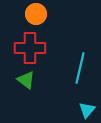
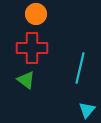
red cross: moved 2 px right
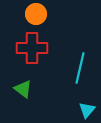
green triangle: moved 3 px left, 9 px down
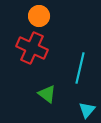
orange circle: moved 3 px right, 2 px down
red cross: rotated 24 degrees clockwise
green triangle: moved 24 px right, 5 px down
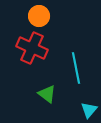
cyan line: moved 4 px left; rotated 24 degrees counterclockwise
cyan triangle: moved 2 px right
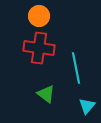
red cross: moved 7 px right; rotated 16 degrees counterclockwise
green triangle: moved 1 px left
cyan triangle: moved 2 px left, 4 px up
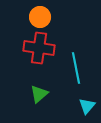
orange circle: moved 1 px right, 1 px down
green triangle: moved 7 px left; rotated 42 degrees clockwise
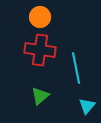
red cross: moved 1 px right, 2 px down
green triangle: moved 1 px right, 2 px down
